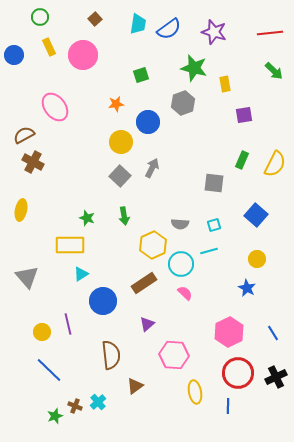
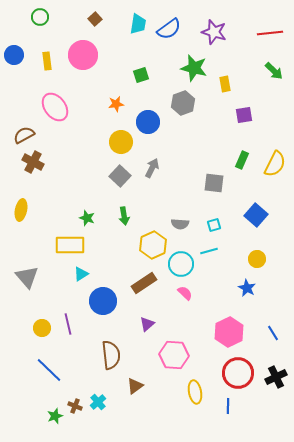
yellow rectangle at (49, 47): moved 2 px left, 14 px down; rotated 18 degrees clockwise
yellow circle at (42, 332): moved 4 px up
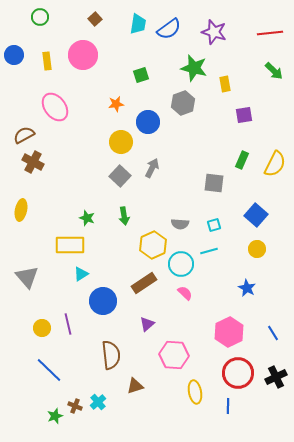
yellow circle at (257, 259): moved 10 px up
brown triangle at (135, 386): rotated 18 degrees clockwise
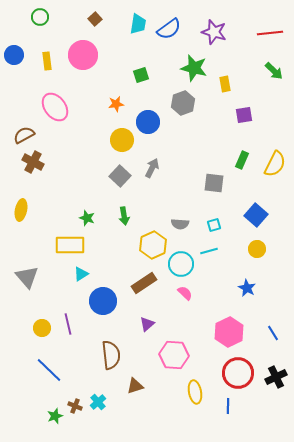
yellow circle at (121, 142): moved 1 px right, 2 px up
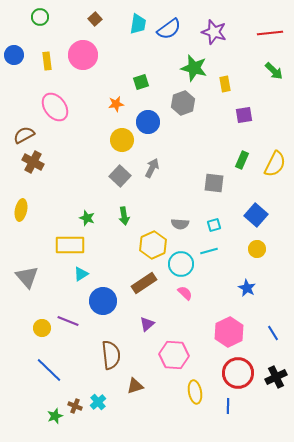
green square at (141, 75): moved 7 px down
purple line at (68, 324): moved 3 px up; rotated 55 degrees counterclockwise
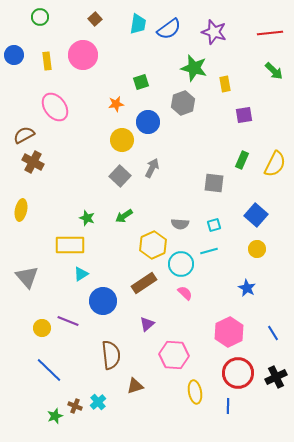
green arrow at (124, 216): rotated 66 degrees clockwise
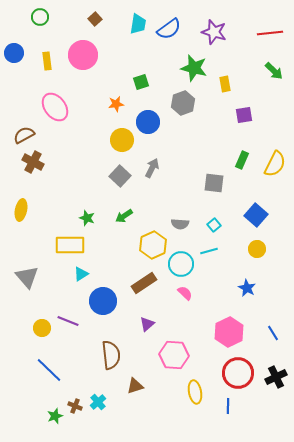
blue circle at (14, 55): moved 2 px up
cyan square at (214, 225): rotated 24 degrees counterclockwise
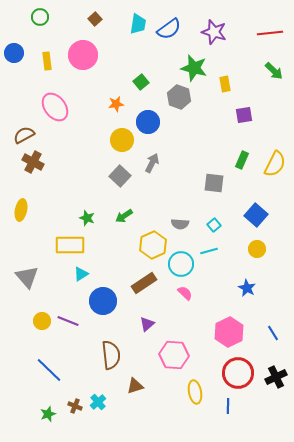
green square at (141, 82): rotated 21 degrees counterclockwise
gray hexagon at (183, 103): moved 4 px left, 6 px up; rotated 20 degrees counterclockwise
gray arrow at (152, 168): moved 5 px up
yellow circle at (42, 328): moved 7 px up
green star at (55, 416): moved 7 px left, 2 px up
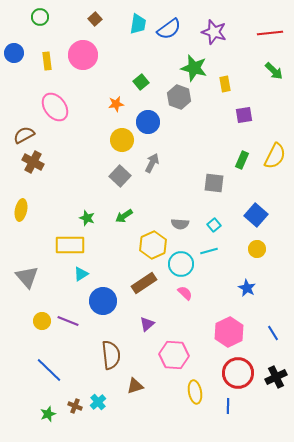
yellow semicircle at (275, 164): moved 8 px up
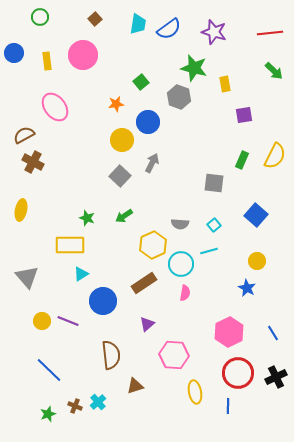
yellow circle at (257, 249): moved 12 px down
pink semicircle at (185, 293): rotated 56 degrees clockwise
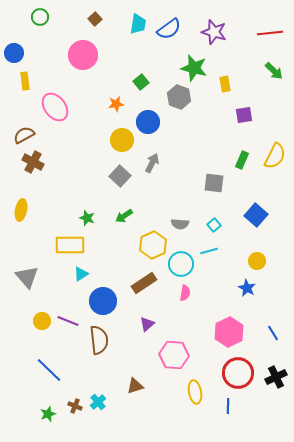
yellow rectangle at (47, 61): moved 22 px left, 20 px down
brown semicircle at (111, 355): moved 12 px left, 15 px up
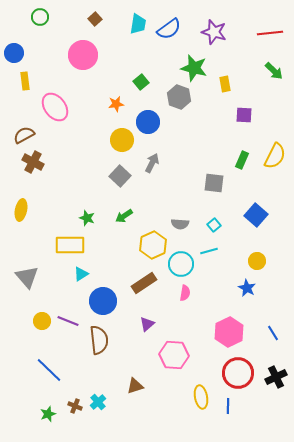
purple square at (244, 115): rotated 12 degrees clockwise
yellow ellipse at (195, 392): moved 6 px right, 5 px down
